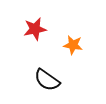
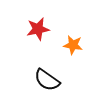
red star: moved 3 px right
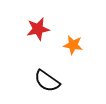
black semicircle: moved 1 px down
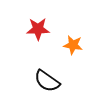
red star: rotated 10 degrees clockwise
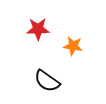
orange star: moved 1 px down
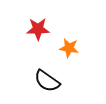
orange star: moved 4 px left, 2 px down
